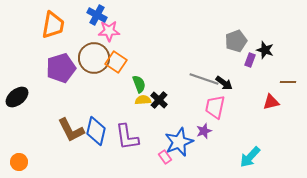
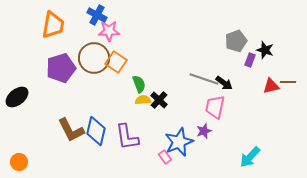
red triangle: moved 16 px up
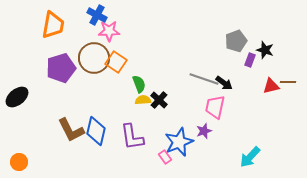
purple L-shape: moved 5 px right
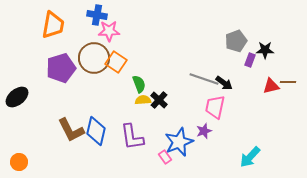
blue cross: rotated 18 degrees counterclockwise
black star: rotated 18 degrees counterclockwise
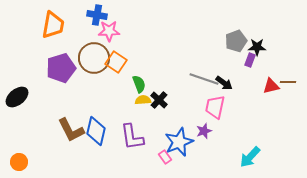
black star: moved 8 px left, 3 px up
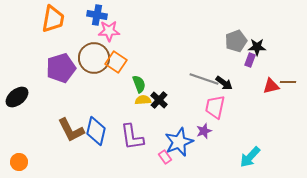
orange trapezoid: moved 6 px up
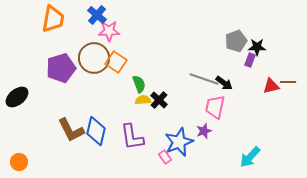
blue cross: rotated 30 degrees clockwise
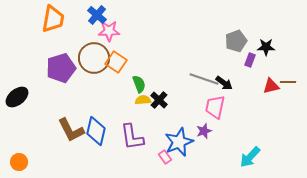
black star: moved 9 px right
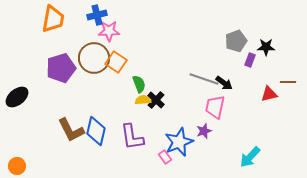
blue cross: rotated 36 degrees clockwise
red triangle: moved 2 px left, 8 px down
black cross: moved 3 px left
orange circle: moved 2 px left, 4 px down
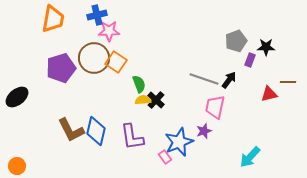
black arrow: moved 5 px right, 3 px up; rotated 90 degrees counterclockwise
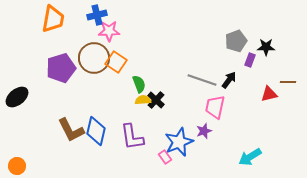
gray line: moved 2 px left, 1 px down
cyan arrow: rotated 15 degrees clockwise
